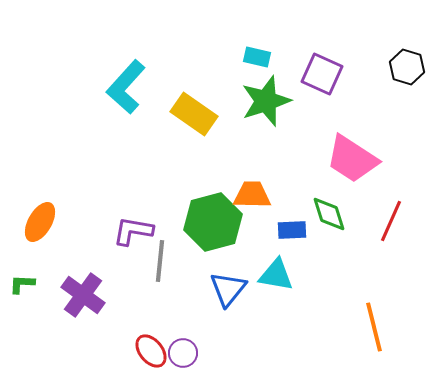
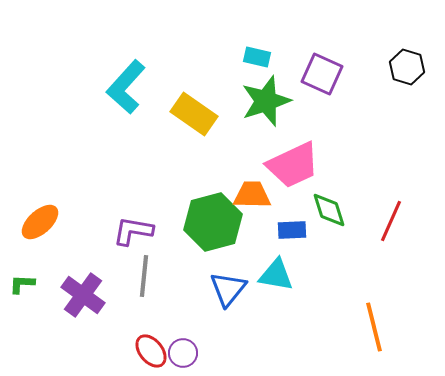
pink trapezoid: moved 59 px left, 6 px down; rotated 58 degrees counterclockwise
green diamond: moved 4 px up
orange ellipse: rotated 18 degrees clockwise
gray line: moved 16 px left, 15 px down
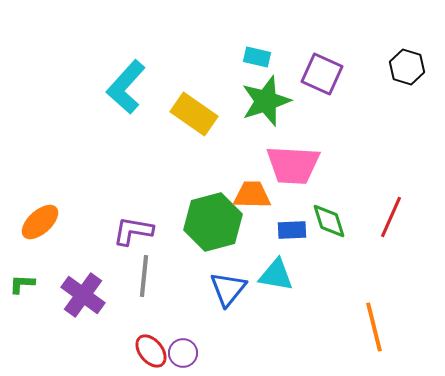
pink trapezoid: rotated 28 degrees clockwise
green diamond: moved 11 px down
red line: moved 4 px up
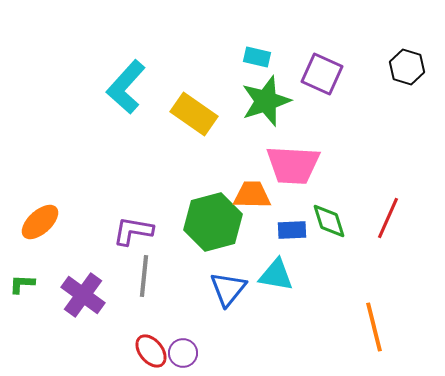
red line: moved 3 px left, 1 px down
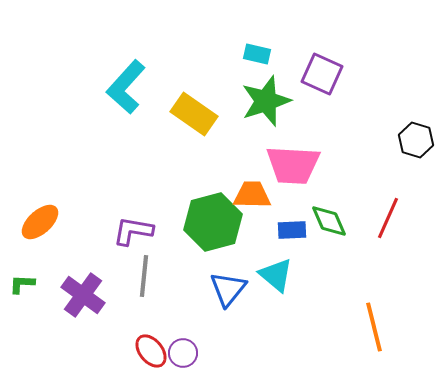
cyan rectangle: moved 3 px up
black hexagon: moved 9 px right, 73 px down
green diamond: rotated 6 degrees counterclockwise
cyan triangle: rotated 30 degrees clockwise
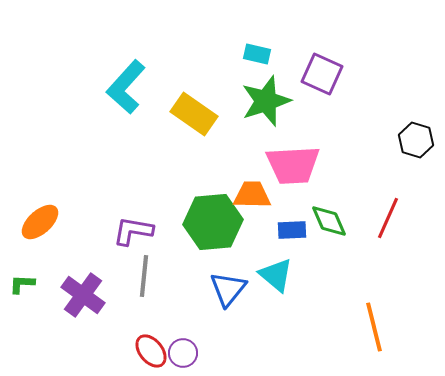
pink trapezoid: rotated 6 degrees counterclockwise
green hexagon: rotated 10 degrees clockwise
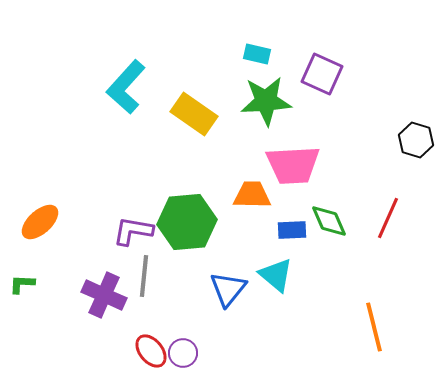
green star: rotated 15 degrees clockwise
green hexagon: moved 26 px left
purple cross: moved 21 px right; rotated 12 degrees counterclockwise
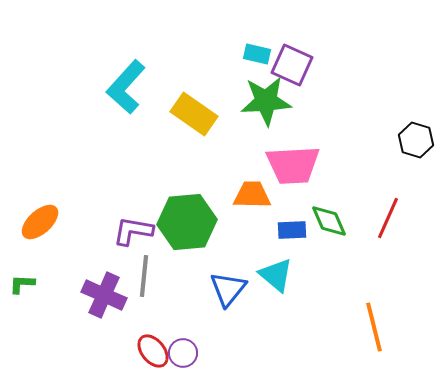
purple square: moved 30 px left, 9 px up
red ellipse: moved 2 px right
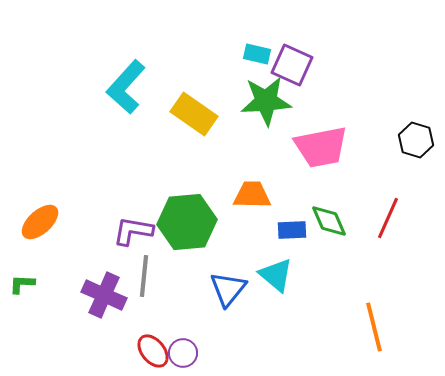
pink trapezoid: moved 28 px right, 18 px up; rotated 8 degrees counterclockwise
